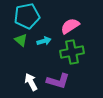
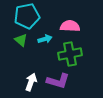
pink semicircle: rotated 36 degrees clockwise
cyan arrow: moved 1 px right, 2 px up
green cross: moved 2 px left, 2 px down
white arrow: rotated 48 degrees clockwise
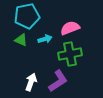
pink semicircle: moved 2 px down; rotated 24 degrees counterclockwise
green triangle: rotated 16 degrees counterclockwise
purple L-shape: rotated 50 degrees counterclockwise
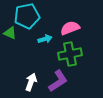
green triangle: moved 11 px left, 7 px up
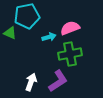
cyan arrow: moved 4 px right, 2 px up
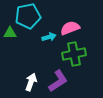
cyan pentagon: moved 1 px right
green triangle: rotated 24 degrees counterclockwise
green cross: moved 4 px right
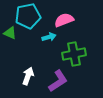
pink semicircle: moved 6 px left, 8 px up
green triangle: rotated 24 degrees clockwise
white arrow: moved 3 px left, 6 px up
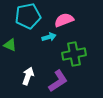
green triangle: moved 12 px down
